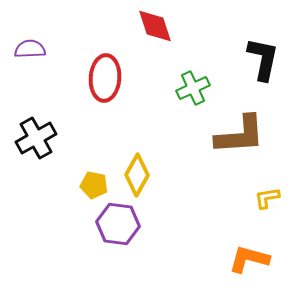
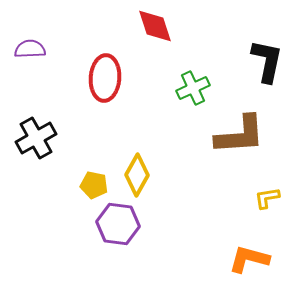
black L-shape: moved 4 px right, 2 px down
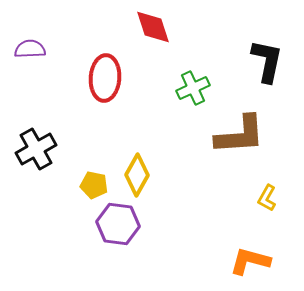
red diamond: moved 2 px left, 1 px down
black cross: moved 11 px down
yellow L-shape: rotated 52 degrees counterclockwise
orange L-shape: moved 1 px right, 2 px down
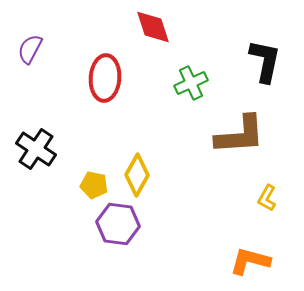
purple semicircle: rotated 60 degrees counterclockwise
black L-shape: moved 2 px left
green cross: moved 2 px left, 5 px up
black cross: rotated 27 degrees counterclockwise
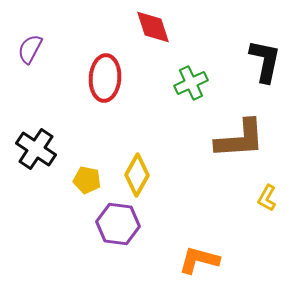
brown L-shape: moved 4 px down
yellow pentagon: moved 7 px left, 5 px up
orange L-shape: moved 51 px left, 1 px up
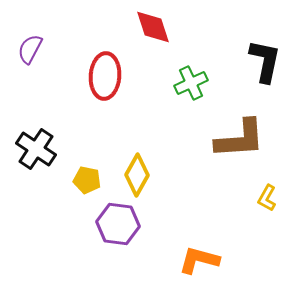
red ellipse: moved 2 px up
